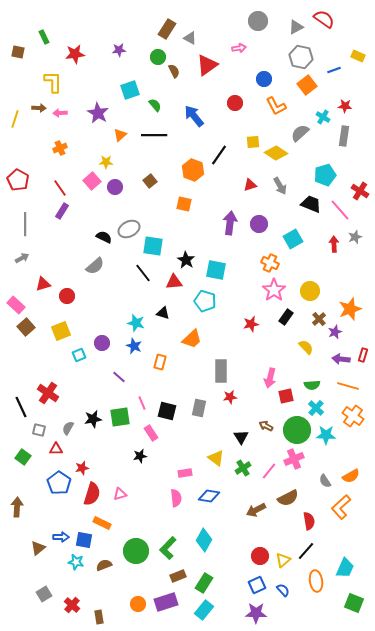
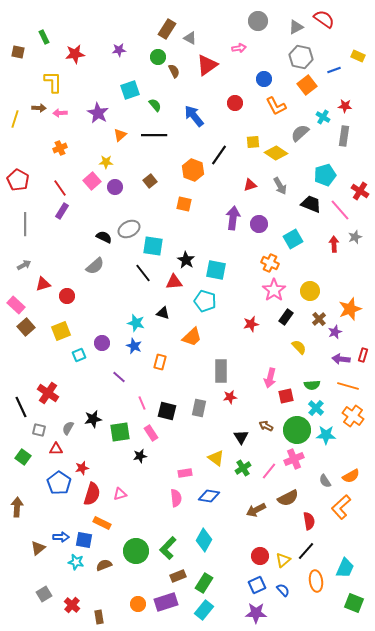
purple arrow at (230, 223): moved 3 px right, 5 px up
gray arrow at (22, 258): moved 2 px right, 7 px down
orange trapezoid at (192, 339): moved 2 px up
yellow semicircle at (306, 347): moved 7 px left
green square at (120, 417): moved 15 px down
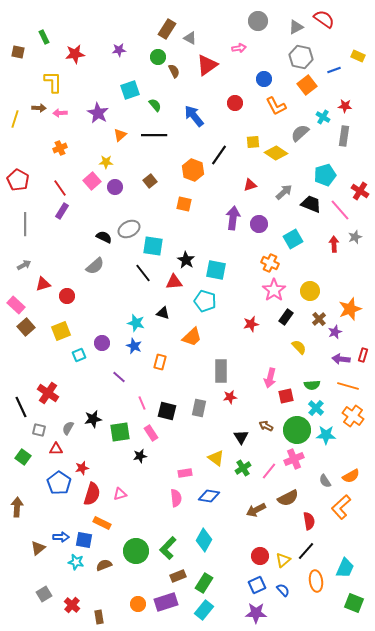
gray arrow at (280, 186): moved 4 px right, 6 px down; rotated 102 degrees counterclockwise
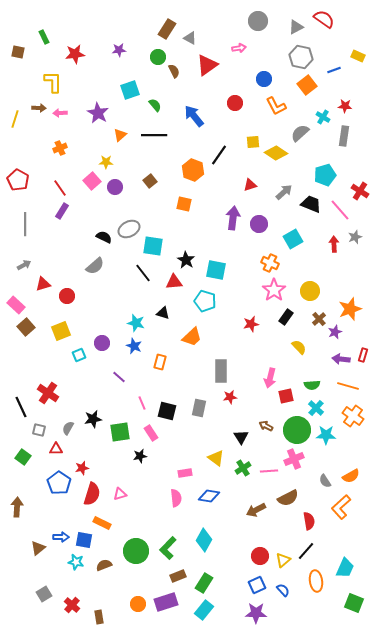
pink line at (269, 471): rotated 48 degrees clockwise
